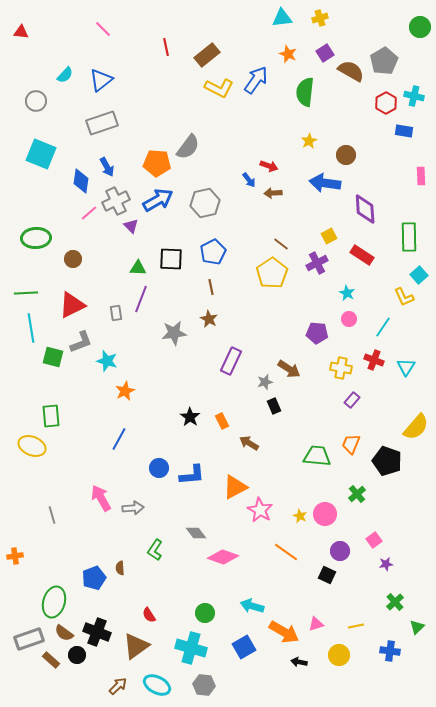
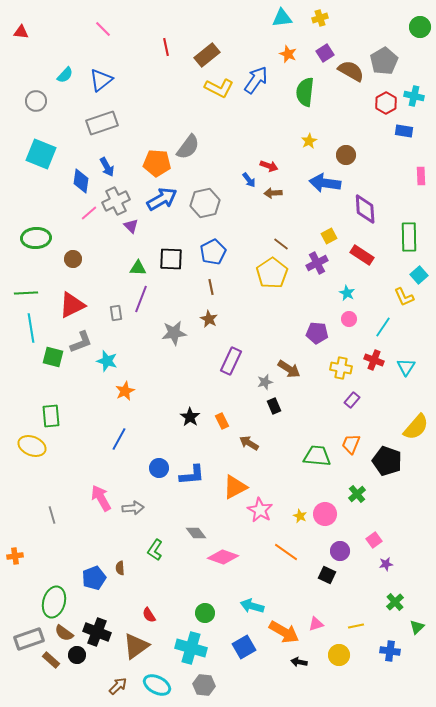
blue arrow at (158, 200): moved 4 px right, 1 px up
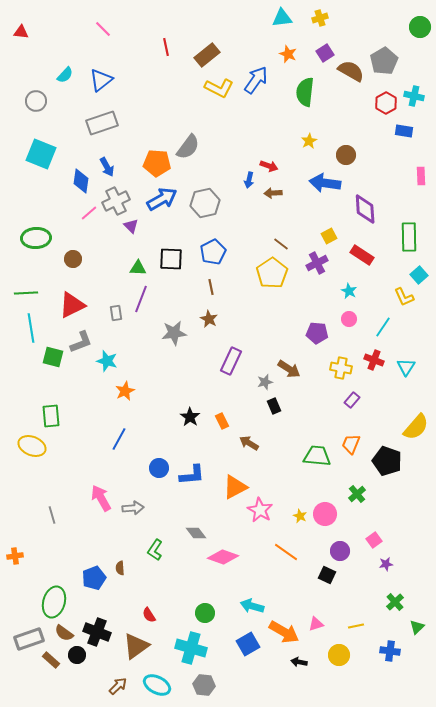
blue arrow at (249, 180): rotated 49 degrees clockwise
cyan star at (347, 293): moved 2 px right, 2 px up
blue square at (244, 647): moved 4 px right, 3 px up
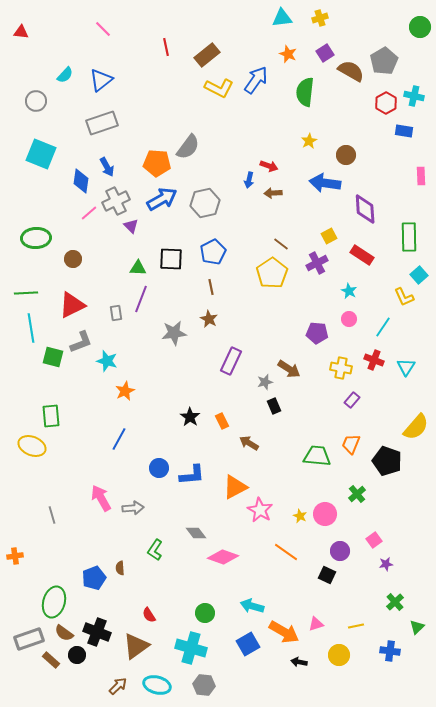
cyan ellipse at (157, 685): rotated 12 degrees counterclockwise
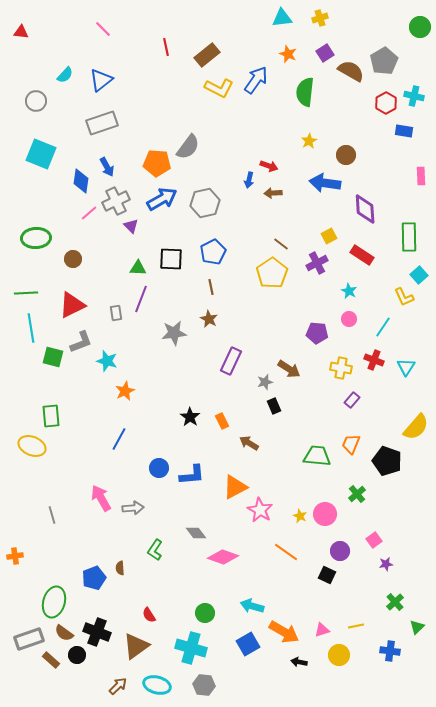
pink triangle at (316, 624): moved 6 px right, 6 px down
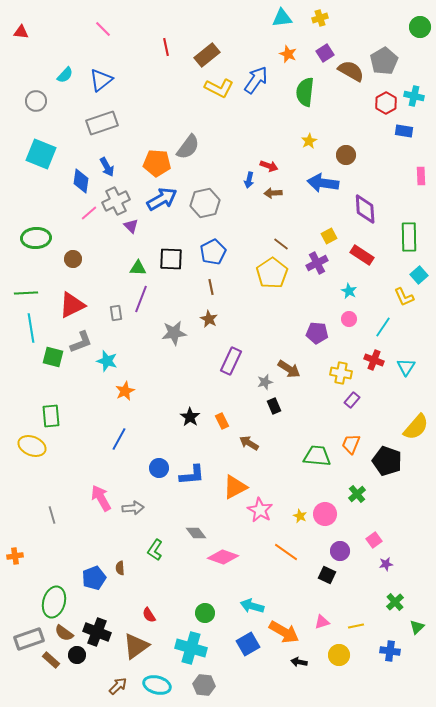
blue arrow at (325, 183): moved 2 px left
yellow cross at (341, 368): moved 5 px down
pink triangle at (322, 630): moved 8 px up
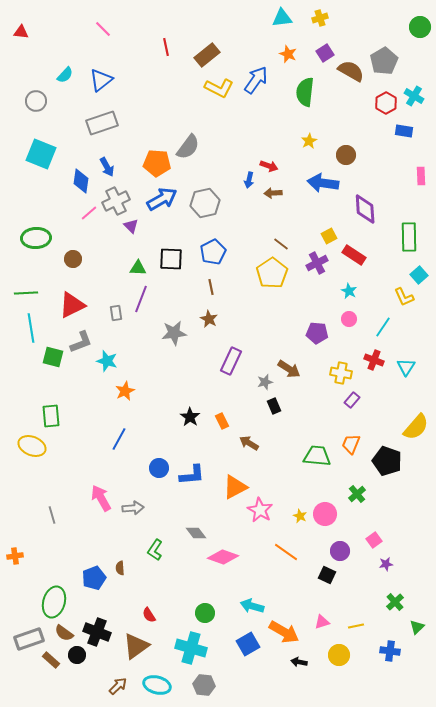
cyan cross at (414, 96): rotated 18 degrees clockwise
red rectangle at (362, 255): moved 8 px left
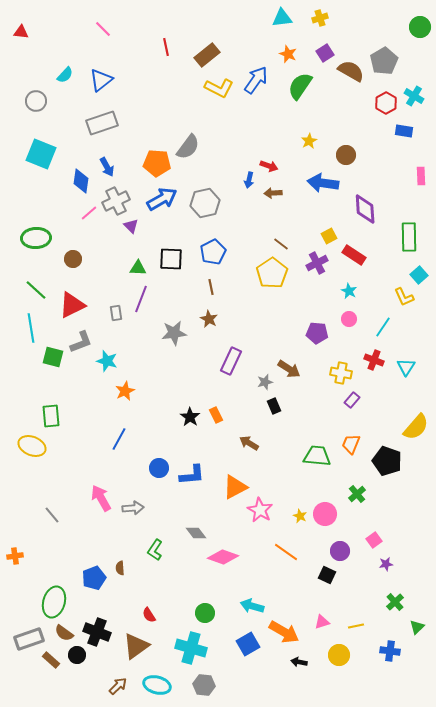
green semicircle at (305, 92): moved 5 px left, 6 px up; rotated 28 degrees clockwise
green line at (26, 293): moved 10 px right, 3 px up; rotated 45 degrees clockwise
orange rectangle at (222, 421): moved 6 px left, 6 px up
gray line at (52, 515): rotated 24 degrees counterclockwise
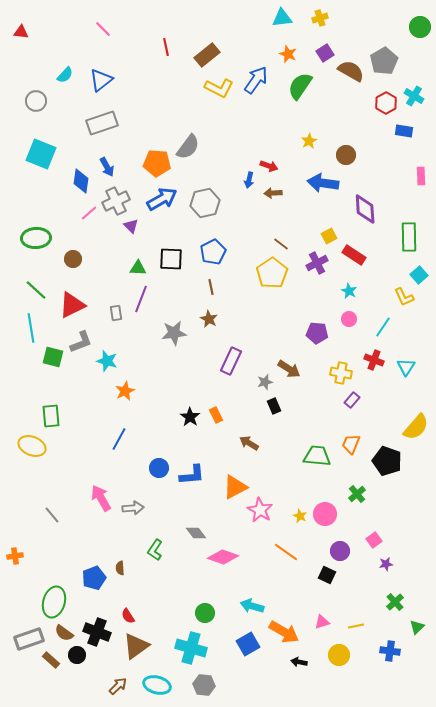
red semicircle at (149, 615): moved 21 px left, 1 px down
